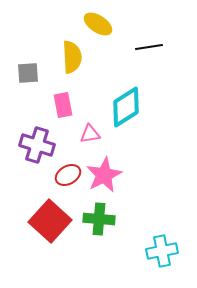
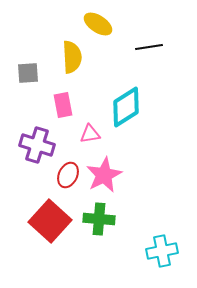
red ellipse: rotated 35 degrees counterclockwise
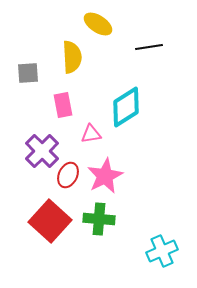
pink triangle: moved 1 px right
purple cross: moved 5 px right, 6 px down; rotated 28 degrees clockwise
pink star: moved 1 px right, 1 px down
cyan cross: rotated 12 degrees counterclockwise
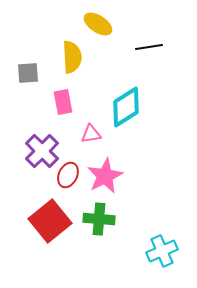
pink rectangle: moved 3 px up
red square: rotated 9 degrees clockwise
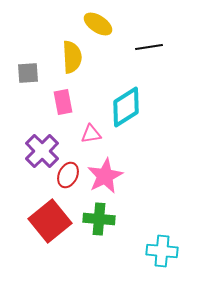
cyan cross: rotated 28 degrees clockwise
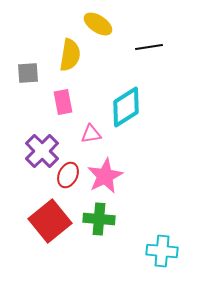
yellow semicircle: moved 2 px left, 2 px up; rotated 12 degrees clockwise
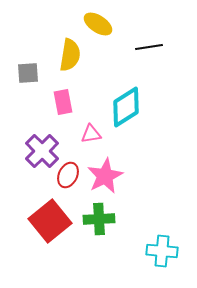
green cross: rotated 8 degrees counterclockwise
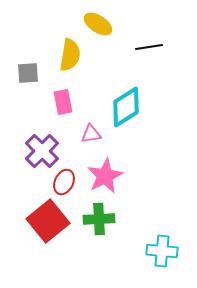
red ellipse: moved 4 px left, 7 px down
red square: moved 2 px left
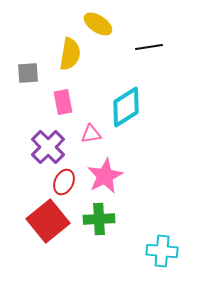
yellow semicircle: moved 1 px up
purple cross: moved 6 px right, 4 px up
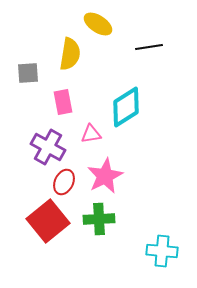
purple cross: rotated 16 degrees counterclockwise
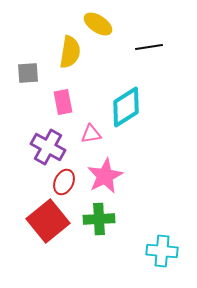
yellow semicircle: moved 2 px up
